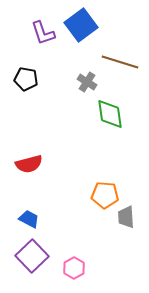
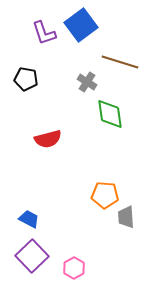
purple L-shape: moved 1 px right
red semicircle: moved 19 px right, 25 px up
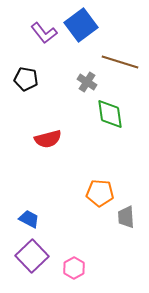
purple L-shape: rotated 20 degrees counterclockwise
orange pentagon: moved 5 px left, 2 px up
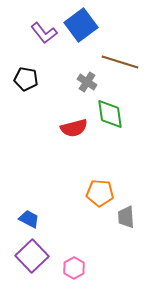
red semicircle: moved 26 px right, 11 px up
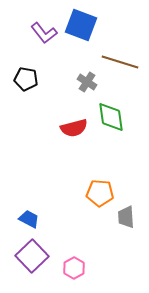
blue square: rotated 32 degrees counterclockwise
green diamond: moved 1 px right, 3 px down
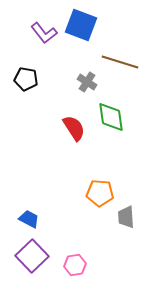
red semicircle: rotated 108 degrees counterclockwise
pink hexagon: moved 1 px right, 3 px up; rotated 20 degrees clockwise
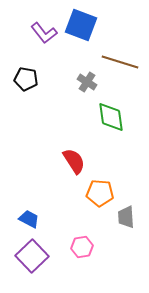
red semicircle: moved 33 px down
pink hexagon: moved 7 px right, 18 px up
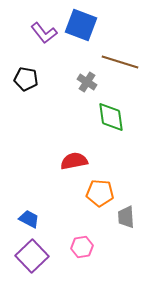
red semicircle: rotated 68 degrees counterclockwise
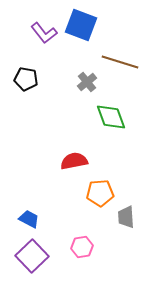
gray cross: rotated 18 degrees clockwise
green diamond: rotated 12 degrees counterclockwise
orange pentagon: rotated 8 degrees counterclockwise
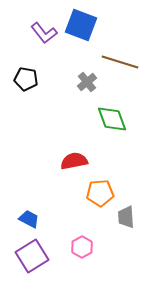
green diamond: moved 1 px right, 2 px down
pink hexagon: rotated 20 degrees counterclockwise
purple square: rotated 12 degrees clockwise
